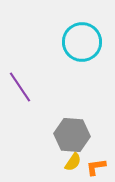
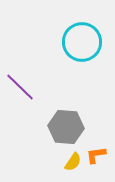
purple line: rotated 12 degrees counterclockwise
gray hexagon: moved 6 px left, 8 px up
orange L-shape: moved 12 px up
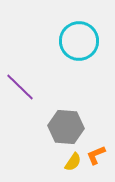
cyan circle: moved 3 px left, 1 px up
orange L-shape: rotated 15 degrees counterclockwise
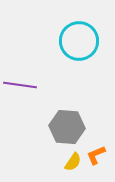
purple line: moved 2 px up; rotated 36 degrees counterclockwise
gray hexagon: moved 1 px right
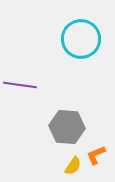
cyan circle: moved 2 px right, 2 px up
yellow semicircle: moved 4 px down
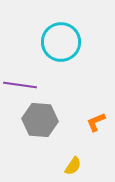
cyan circle: moved 20 px left, 3 px down
gray hexagon: moved 27 px left, 7 px up
orange L-shape: moved 33 px up
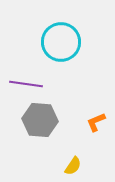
purple line: moved 6 px right, 1 px up
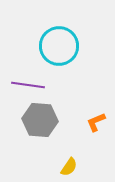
cyan circle: moved 2 px left, 4 px down
purple line: moved 2 px right, 1 px down
yellow semicircle: moved 4 px left, 1 px down
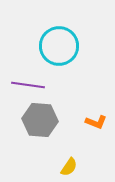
orange L-shape: rotated 135 degrees counterclockwise
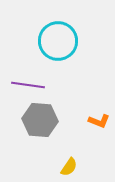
cyan circle: moved 1 px left, 5 px up
orange L-shape: moved 3 px right, 1 px up
